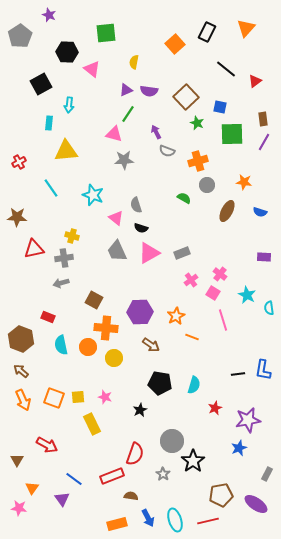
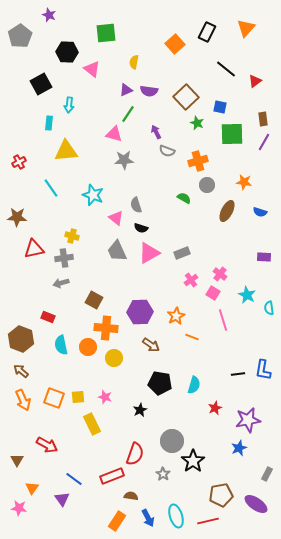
cyan ellipse at (175, 520): moved 1 px right, 4 px up
orange rectangle at (117, 524): moved 3 px up; rotated 42 degrees counterclockwise
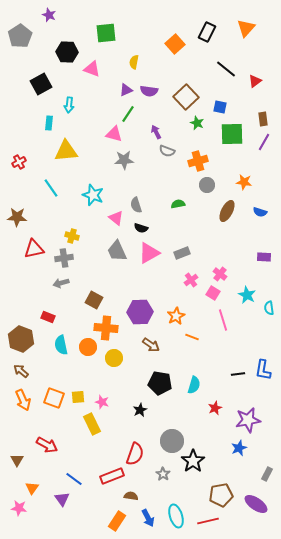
pink triangle at (92, 69): rotated 18 degrees counterclockwise
green semicircle at (184, 198): moved 6 px left, 6 px down; rotated 40 degrees counterclockwise
pink star at (105, 397): moved 3 px left, 5 px down
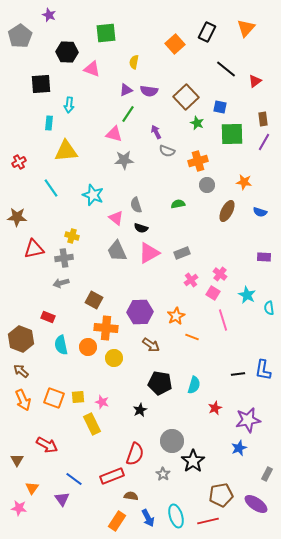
black square at (41, 84): rotated 25 degrees clockwise
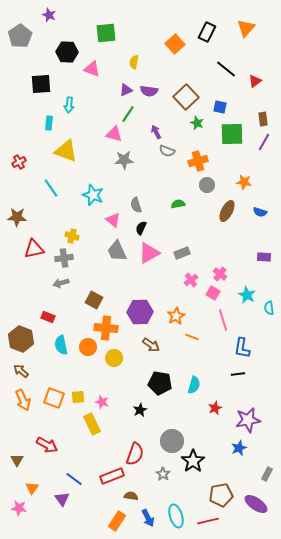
yellow triangle at (66, 151): rotated 25 degrees clockwise
pink triangle at (116, 218): moved 3 px left, 2 px down
black semicircle at (141, 228): rotated 96 degrees clockwise
blue L-shape at (263, 370): moved 21 px left, 22 px up
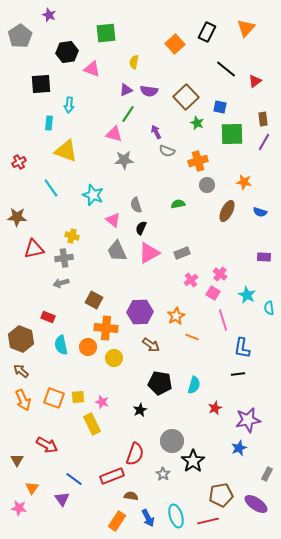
black hexagon at (67, 52): rotated 10 degrees counterclockwise
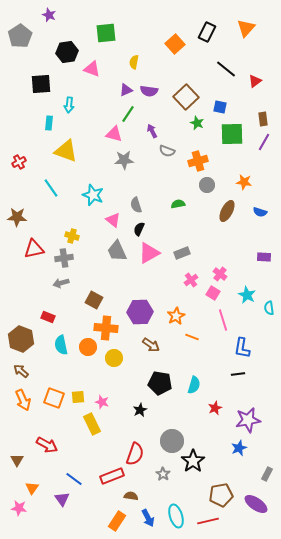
purple arrow at (156, 132): moved 4 px left, 1 px up
black semicircle at (141, 228): moved 2 px left, 1 px down
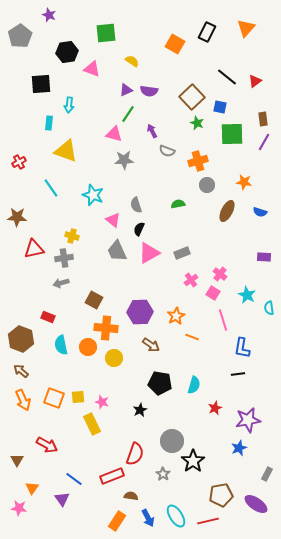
orange square at (175, 44): rotated 18 degrees counterclockwise
yellow semicircle at (134, 62): moved 2 px left, 1 px up; rotated 112 degrees clockwise
black line at (226, 69): moved 1 px right, 8 px down
brown square at (186, 97): moved 6 px right
cyan ellipse at (176, 516): rotated 15 degrees counterclockwise
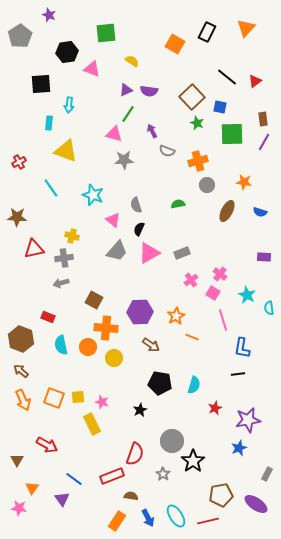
gray trapezoid at (117, 251): rotated 115 degrees counterclockwise
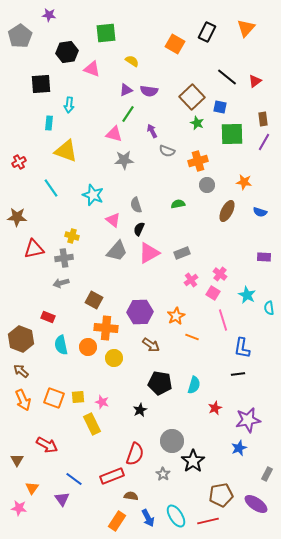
purple star at (49, 15): rotated 16 degrees counterclockwise
